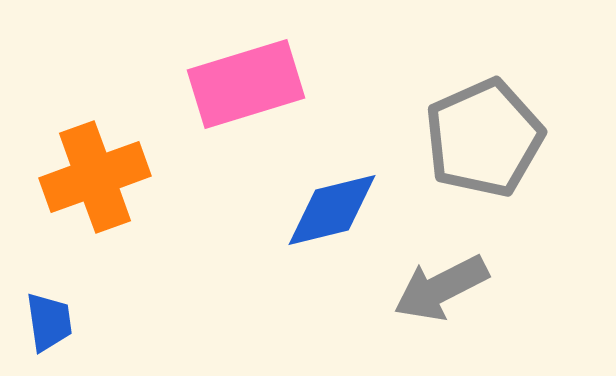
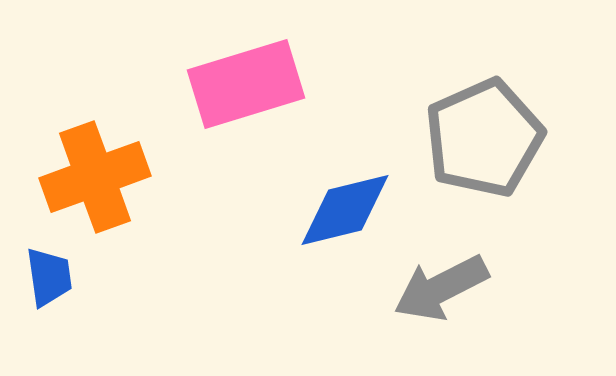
blue diamond: moved 13 px right
blue trapezoid: moved 45 px up
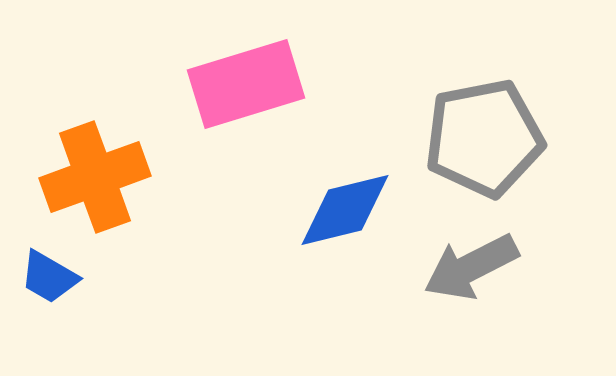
gray pentagon: rotated 13 degrees clockwise
blue trapezoid: rotated 128 degrees clockwise
gray arrow: moved 30 px right, 21 px up
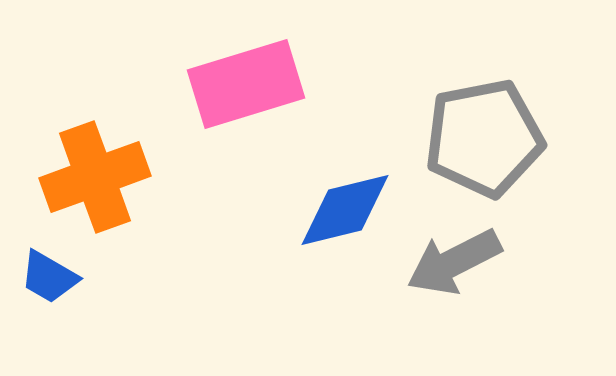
gray arrow: moved 17 px left, 5 px up
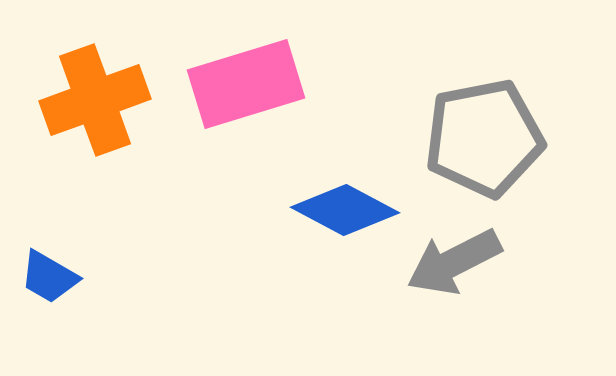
orange cross: moved 77 px up
blue diamond: rotated 42 degrees clockwise
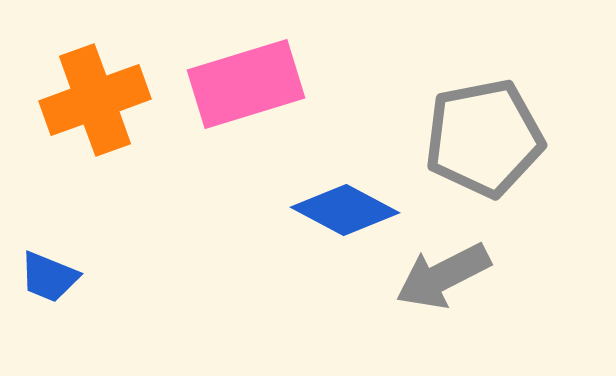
gray arrow: moved 11 px left, 14 px down
blue trapezoid: rotated 8 degrees counterclockwise
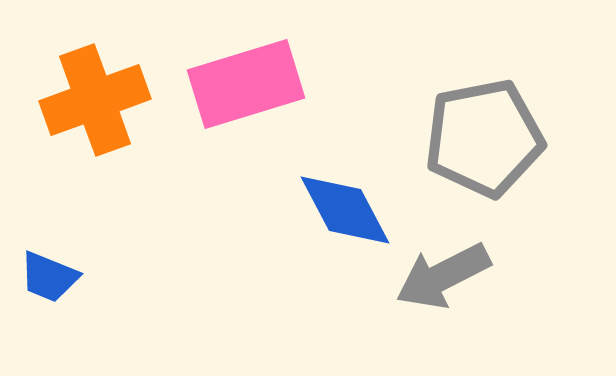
blue diamond: rotated 34 degrees clockwise
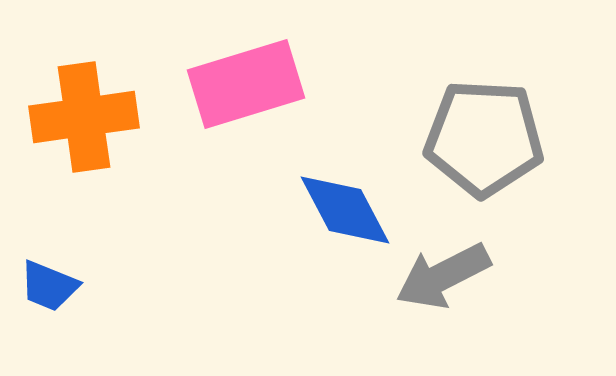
orange cross: moved 11 px left, 17 px down; rotated 12 degrees clockwise
gray pentagon: rotated 14 degrees clockwise
blue trapezoid: moved 9 px down
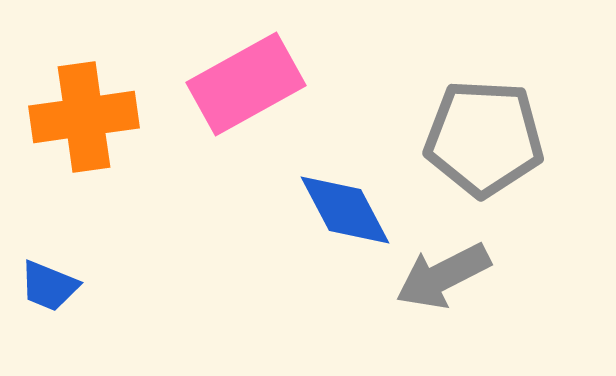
pink rectangle: rotated 12 degrees counterclockwise
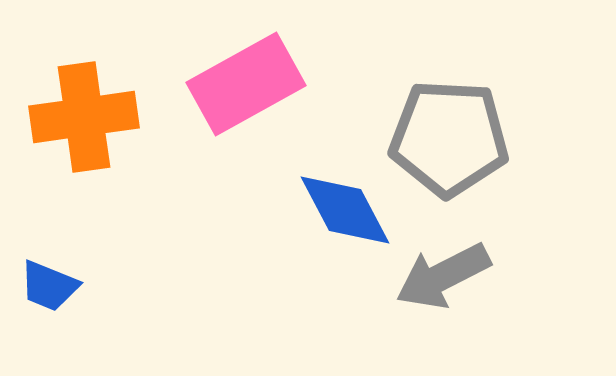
gray pentagon: moved 35 px left
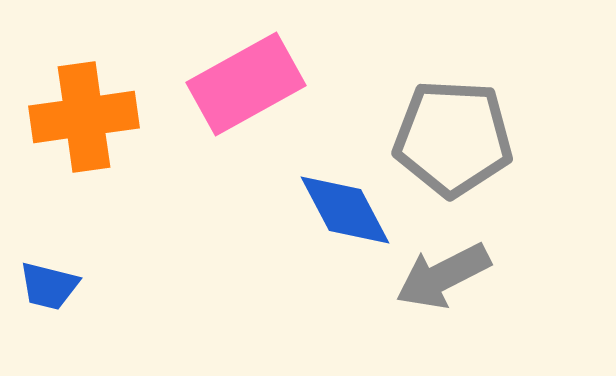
gray pentagon: moved 4 px right
blue trapezoid: rotated 8 degrees counterclockwise
